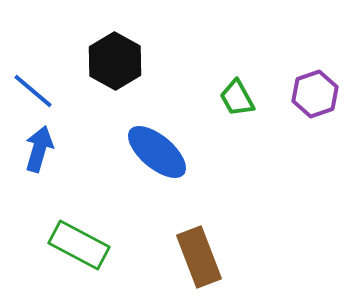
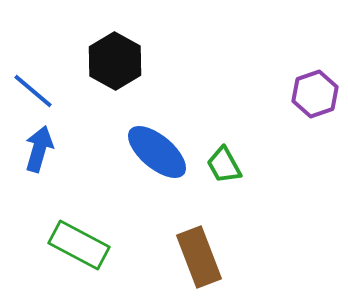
green trapezoid: moved 13 px left, 67 px down
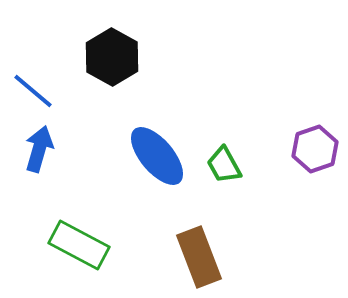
black hexagon: moved 3 px left, 4 px up
purple hexagon: moved 55 px down
blue ellipse: moved 4 px down; rotated 10 degrees clockwise
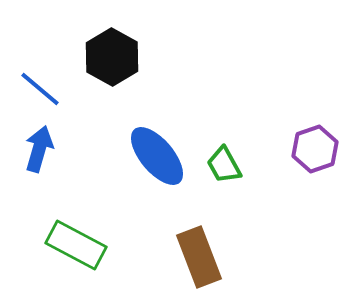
blue line: moved 7 px right, 2 px up
green rectangle: moved 3 px left
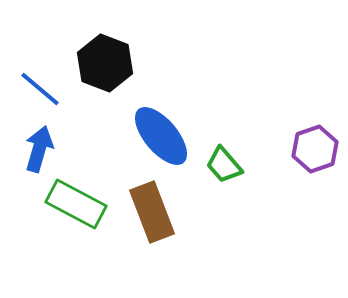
black hexagon: moved 7 px left, 6 px down; rotated 8 degrees counterclockwise
blue ellipse: moved 4 px right, 20 px up
green trapezoid: rotated 12 degrees counterclockwise
green rectangle: moved 41 px up
brown rectangle: moved 47 px left, 45 px up
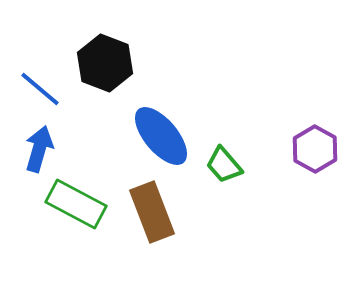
purple hexagon: rotated 12 degrees counterclockwise
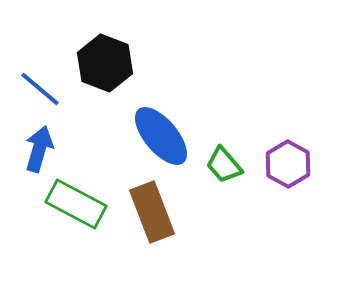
purple hexagon: moved 27 px left, 15 px down
